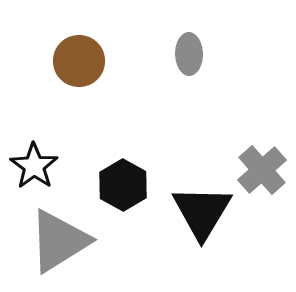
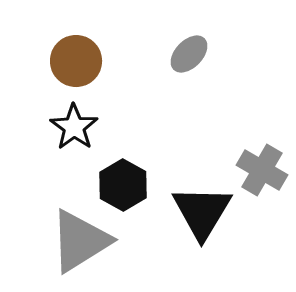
gray ellipse: rotated 45 degrees clockwise
brown circle: moved 3 px left
black star: moved 40 px right, 39 px up
gray cross: rotated 18 degrees counterclockwise
gray triangle: moved 21 px right
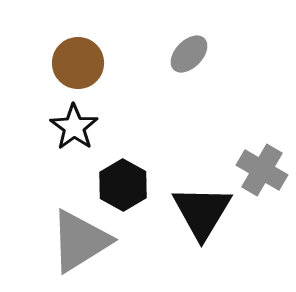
brown circle: moved 2 px right, 2 px down
